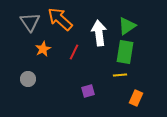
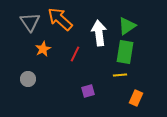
red line: moved 1 px right, 2 px down
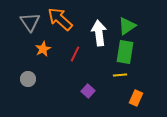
purple square: rotated 32 degrees counterclockwise
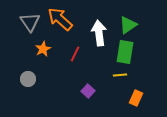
green triangle: moved 1 px right, 1 px up
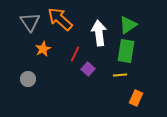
green rectangle: moved 1 px right, 1 px up
purple square: moved 22 px up
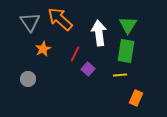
green triangle: rotated 24 degrees counterclockwise
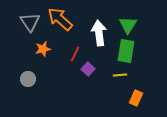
orange star: rotated 14 degrees clockwise
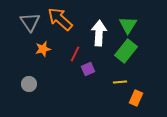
white arrow: rotated 10 degrees clockwise
green rectangle: rotated 30 degrees clockwise
purple square: rotated 24 degrees clockwise
yellow line: moved 7 px down
gray circle: moved 1 px right, 5 px down
